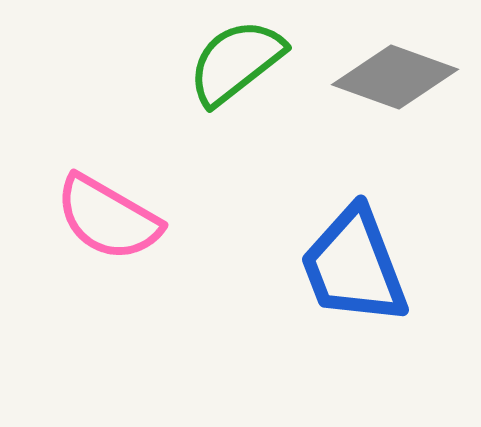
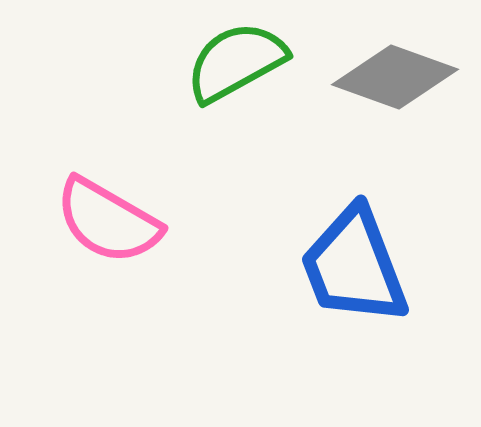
green semicircle: rotated 9 degrees clockwise
pink semicircle: moved 3 px down
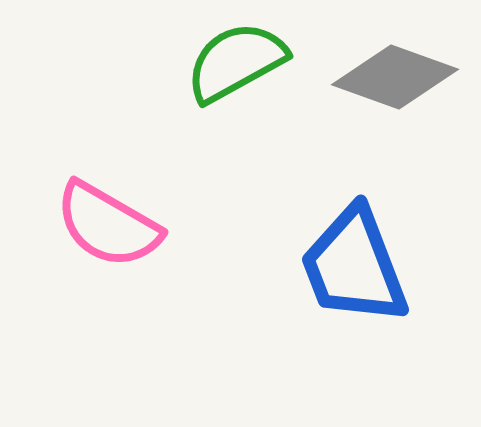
pink semicircle: moved 4 px down
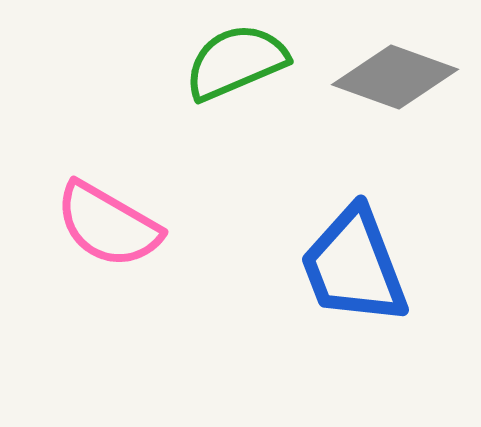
green semicircle: rotated 6 degrees clockwise
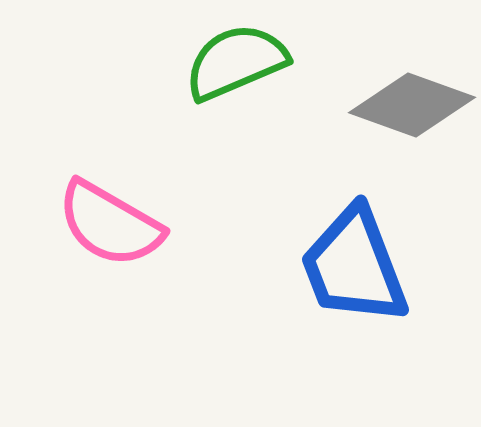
gray diamond: moved 17 px right, 28 px down
pink semicircle: moved 2 px right, 1 px up
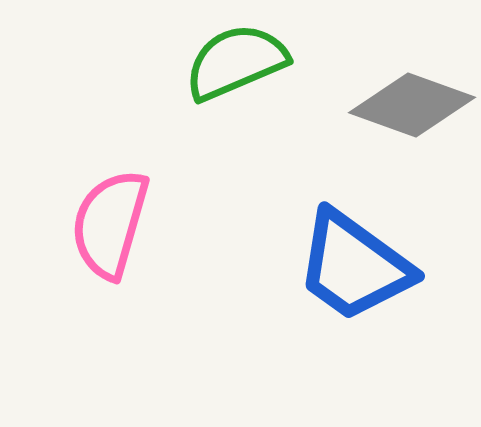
pink semicircle: rotated 76 degrees clockwise
blue trapezoid: rotated 33 degrees counterclockwise
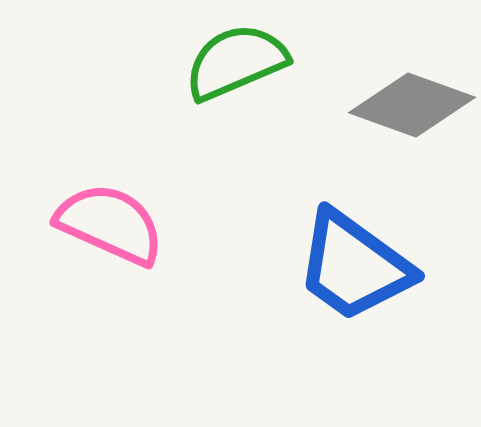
pink semicircle: rotated 98 degrees clockwise
